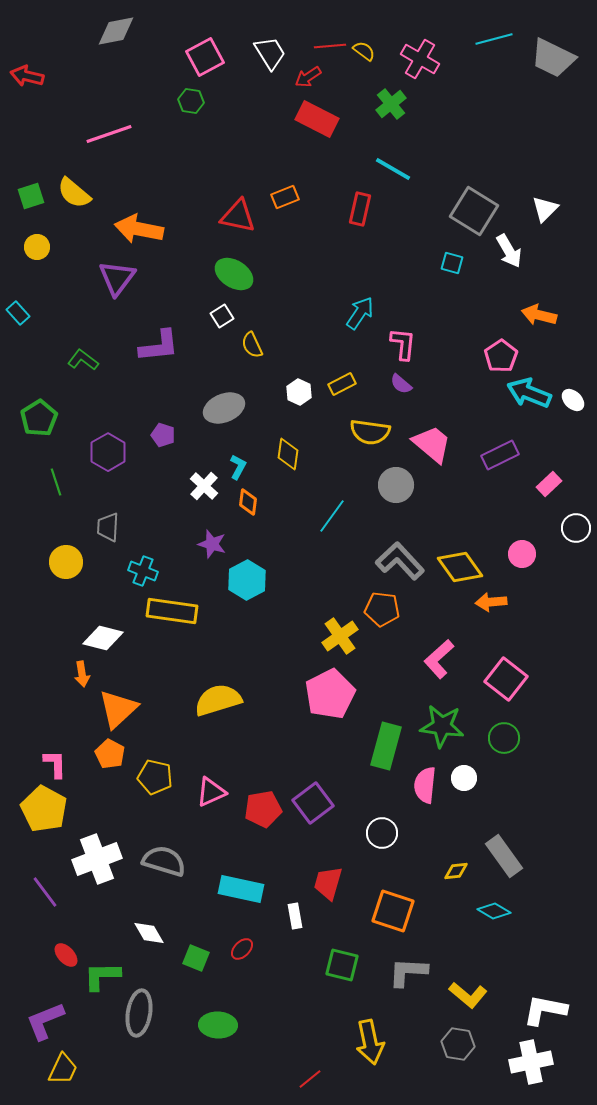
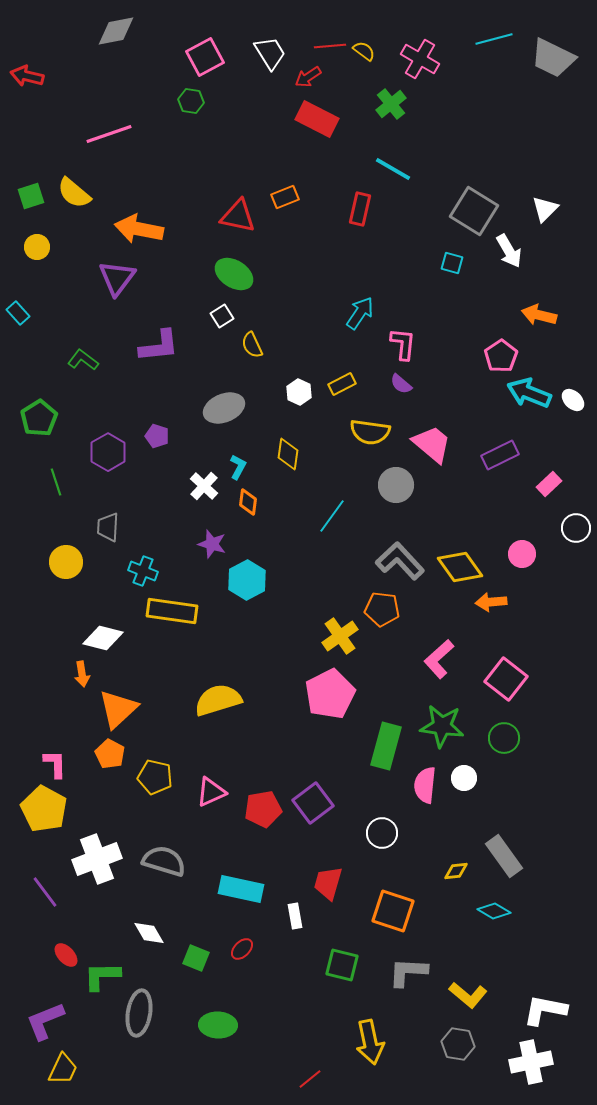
purple pentagon at (163, 435): moved 6 px left, 1 px down
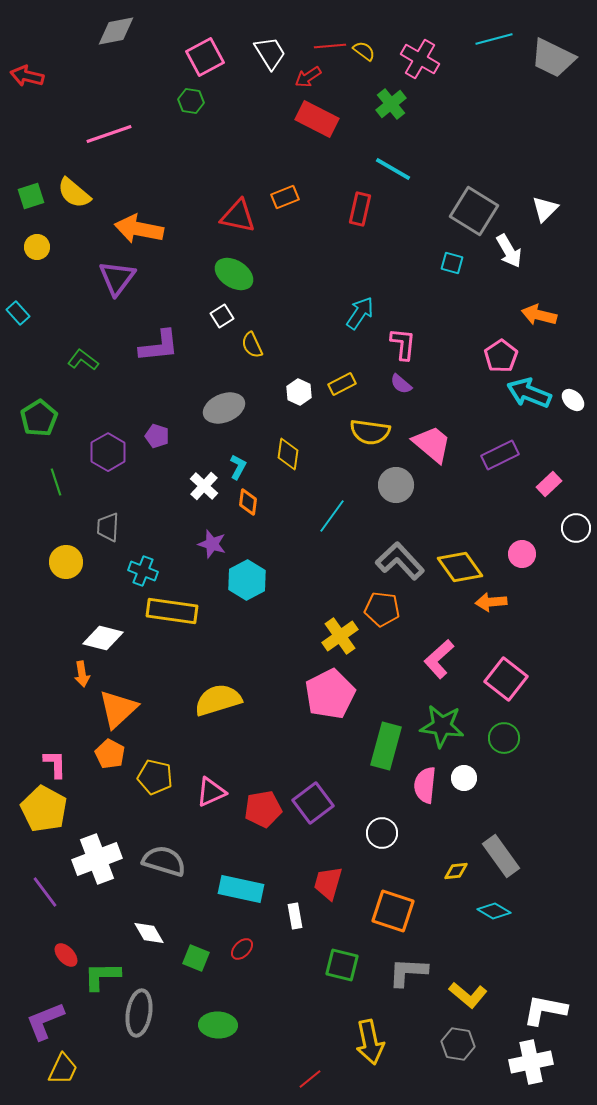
gray rectangle at (504, 856): moved 3 px left
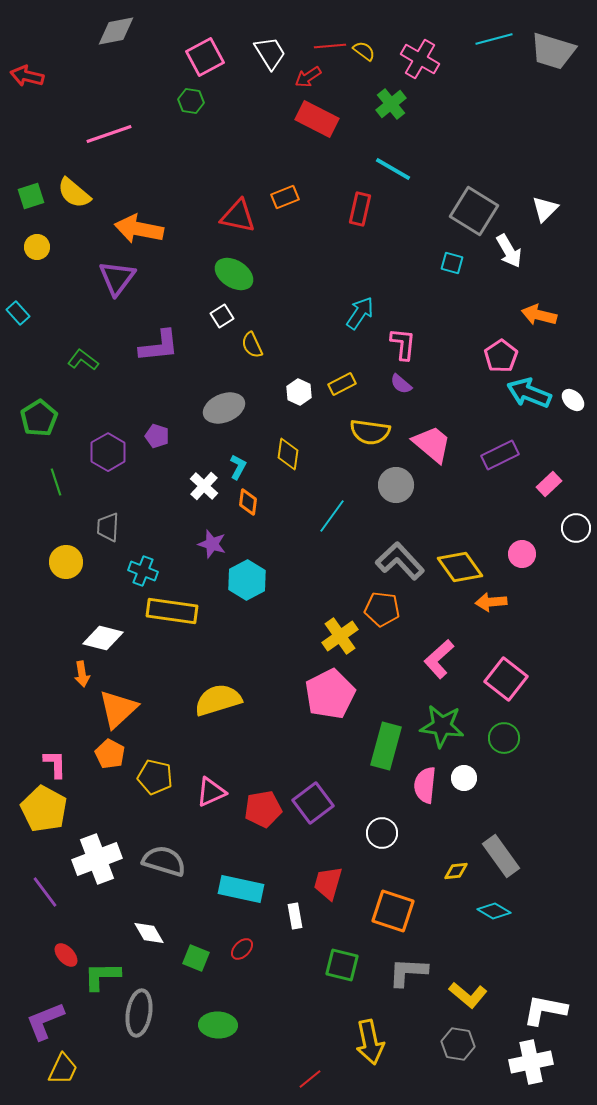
gray trapezoid at (553, 58): moved 7 px up; rotated 9 degrees counterclockwise
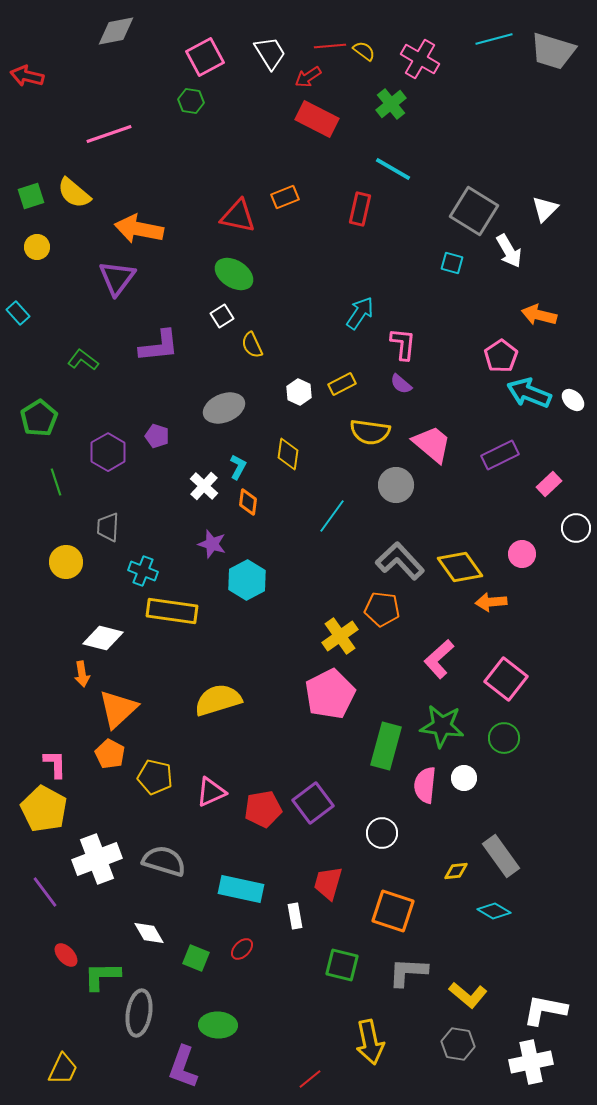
purple L-shape at (45, 1021): moved 138 px right, 46 px down; rotated 48 degrees counterclockwise
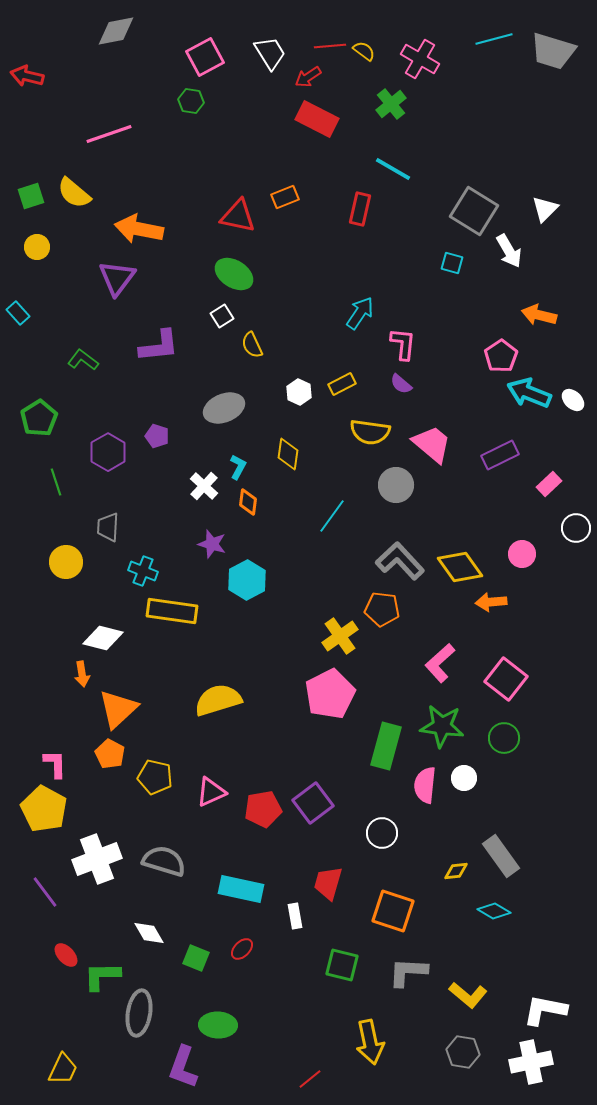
pink L-shape at (439, 659): moved 1 px right, 4 px down
gray hexagon at (458, 1044): moved 5 px right, 8 px down
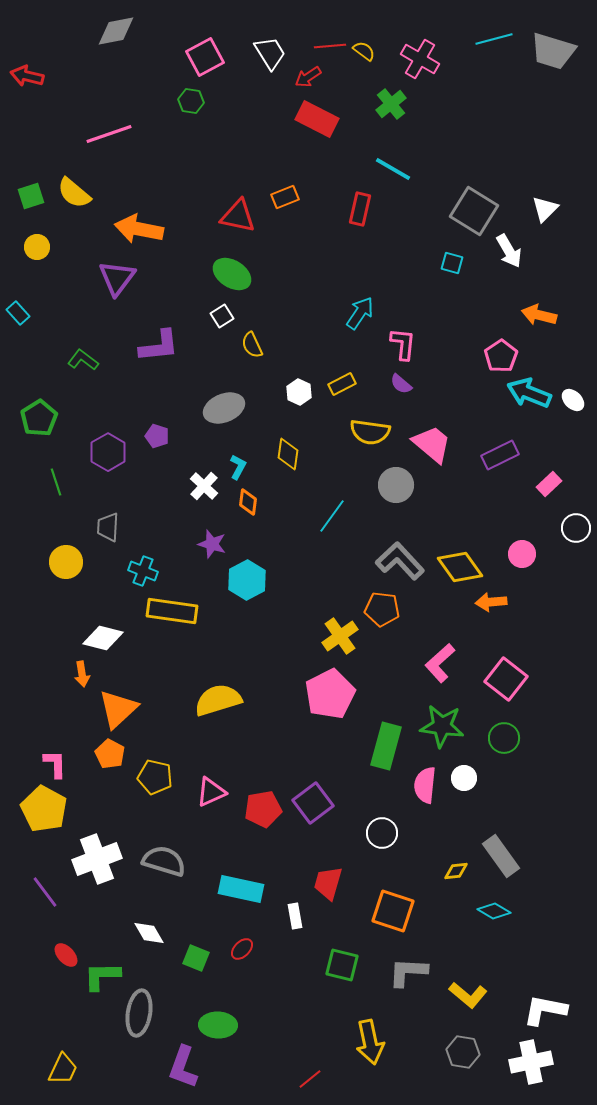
green ellipse at (234, 274): moved 2 px left
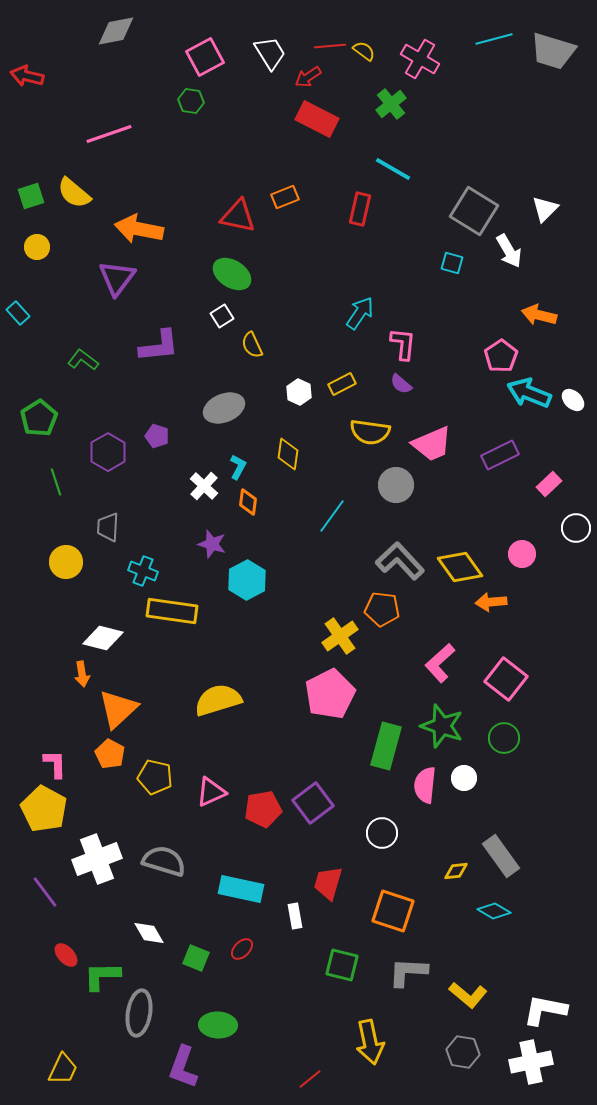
pink trapezoid at (432, 444): rotated 117 degrees clockwise
green star at (442, 726): rotated 12 degrees clockwise
